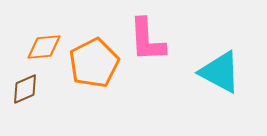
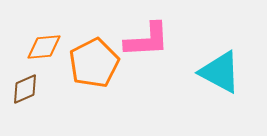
pink L-shape: rotated 90 degrees counterclockwise
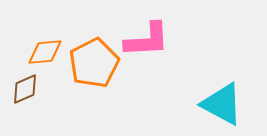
orange diamond: moved 1 px right, 5 px down
cyan triangle: moved 2 px right, 32 px down
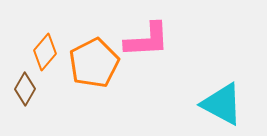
orange diamond: rotated 45 degrees counterclockwise
brown diamond: rotated 36 degrees counterclockwise
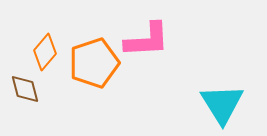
orange pentagon: rotated 9 degrees clockwise
brown diamond: rotated 44 degrees counterclockwise
cyan triangle: rotated 30 degrees clockwise
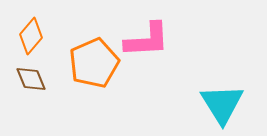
orange diamond: moved 14 px left, 16 px up
orange pentagon: rotated 6 degrees counterclockwise
brown diamond: moved 6 px right, 10 px up; rotated 8 degrees counterclockwise
